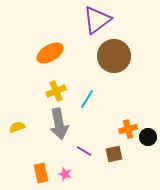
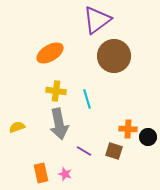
yellow cross: rotated 30 degrees clockwise
cyan line: rotated 48 degrees counterclockwise
orange cross: rotated 18 degrees clockwise
brown square: moved 3 px up; rotated 30 degrees clockwise
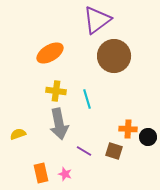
yellow semicircle: moved 1 px right, 7 px down
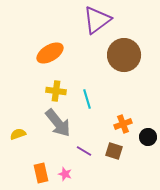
brown circle: moved 10 px right, 1 px up
gray arrow: moved 1 px left, 1 px up; rotated 28 degrees counterclockwise
orange cross: moved 5 px left, 5 px up; rotated 24 degrees counterclockwise
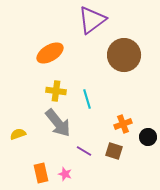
purple triangle: moved 5 px left
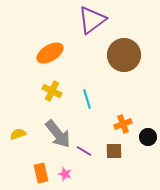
yellow cross: moved 4 px left; rotated 18 degrees clockwise
gray arrow: moved 11 px down
brown square: rotated 18 degrees counterclockwise
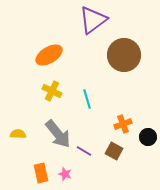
purple triangle: moved 1 px right
orange ellipse: moved 1 px left, 2 px down
yellow semicircle: rotated 21 degrees clockwise
brown square: rotated 30 degrees clockwise
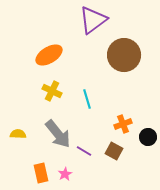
pink star: rotated 24 degrees clockwise
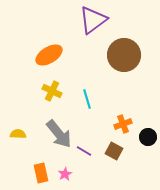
gray arrow: moved 1 px right
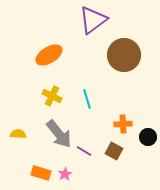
yellow cross: moved 5 px down
orange cross: rotated 18 degrees clockwise
orange rectangle: rotated 60 degrees counterclockwise
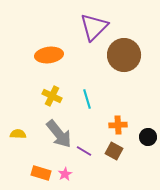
purple triangle: moved 1 px right, 7 px down; rotated 8 degrees counterclockwise
orange ellipse: rotated 24 degrees clockwise
orange cross: moved 5 px left, 1 px down
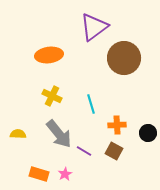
purple triangle: rotated 8 degrees clockwise
brown circle: moved 3 px down
cyan line: moved 4 px right, 5 px down
orange cross: moved 1 px left
black circle: moved 4 px up
orange rectangle: moved 2 px left, 1 px down
